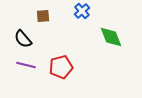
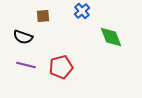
black semicircle: moved 2 px up; rotated 30 degrees counterclockwise
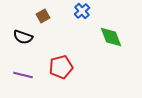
brown square: rotated 24 degrees counterclockwise
purple line: moved 3 px left, 10 px down
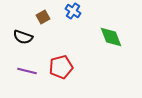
blue cross: moved 9 px left; rotated 14 degrees counterclockwise
brown square: moved 1 px down
purple line: moved 4 px right, 4 px up
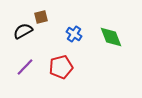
blue cross: moved 1 px right, 23 px down
brown square: moved 2 px left; rotated 16 degrees clockwise
black semicircle: moved 6 px up; rotated 132 degrees clockwise
purple line: moved 2 px left, 4 px up; rotated 60 degrees counterclockwise
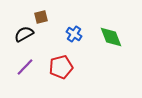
black semicircle: moved 1 px right, 3 px down
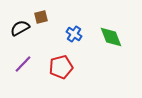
black semicircle: moved 4 px left, 6 px up
purple line: moved 2 px left, 3 px up
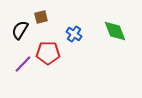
black semicircle: moved 2 px down; rotated 30 degrees counterclockwise
green diamond: moved 4 px right, 6 px up
red pentagon: moved 13 px left, 14 px up; rotated 15 degrees clockwise
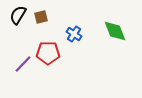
black semicircle: moved 2 px left, 15 px up
